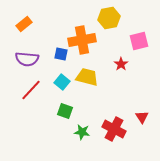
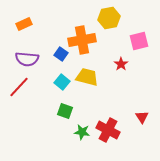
orange rectangle: rotated 14 degrees clockwise
blue square: rotated 24 degrees clockwise
red line: moved 12 px left, 3 px up
red cross: moved 6 px left, 1 px down
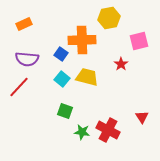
orange cross: rotated 8 degrees clockwise
cyan square: moved 3 px up
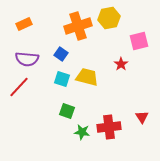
orange cross: moved 4 px left, 14 px up; rotated 16 degrees counterclockwise
cyan square: rotated 21 degrees counterclockwise
green square: moved 2 px right
red cross: moved 1 px right, 3 px up; rotated 35 degrees counterclockwise
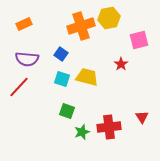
orange cross: moved 3 px right
pink square: moved 1 px up
green star: rotated 28 degrees counterclockwise
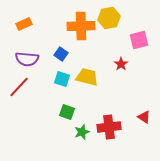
orange cross: rotated 16 degrees clockwise
green square: moved 1 px down
red triangle: moved 2 px right; rotated 24 degrees counterclockwise
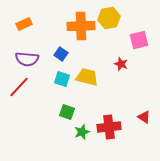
red star: rotated 16 degrees counterclockwise
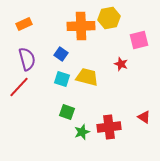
purple semicircle: rotated 110 degrees counterclockwise
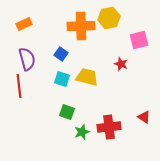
red line: moved 1 px up; rotated 50 degrees counterclockwise
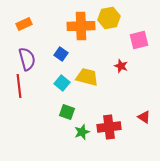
red star: moved 2 px down
cyan square: moved 4 px down; rotated 21 degrees clockwise
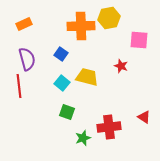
pink square: rotated 18 degrees clockwise
green star: moved 1 px right, 6 px down
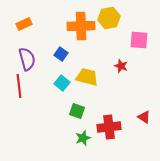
green square: moved 10 px right, 1 px up
